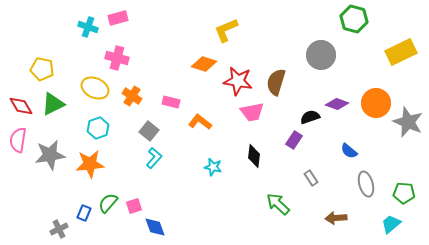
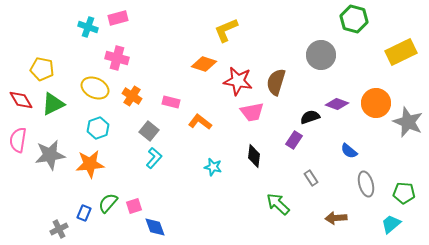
red diamond at (21, 106): moved 6 px up
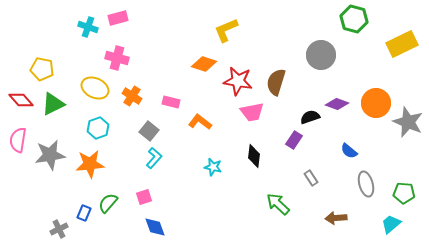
yellow rectangle at (401, 52): moved 1 px right, 8 px up
red diamond at (21, 100): rotated 10 degrees counterclockwise
pink square at (134, 206): moved 10 px right, 9 px up
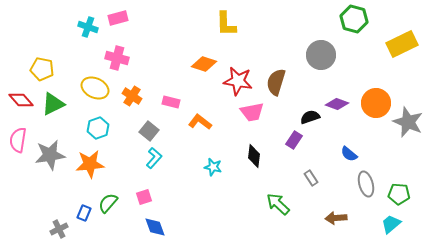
yellow L-shape at (226, 30): moved 6 px up; rotated 68 degrees counterclockwise
blue semicircle at (349, 151): moved 3 px down
green pentagon at (404, 193): moved 5 px left, 1 px down
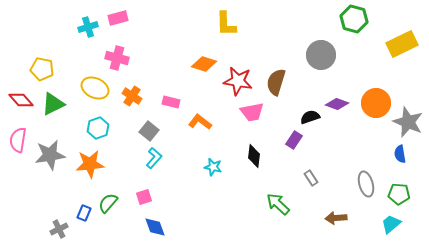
cyan cross at (88, 27): rotated 36 degrees counterclockwise
blue semicircle at (349, 154): moved 51 px right; rotated 42 degrees clockwise
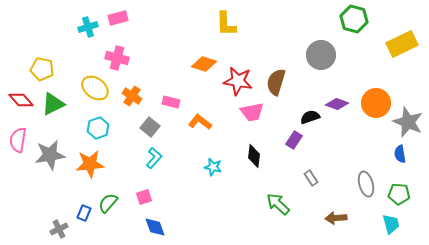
yellow ellipse at (95, 88): rotated 12 degrees clockwise
gray square at (149, 131): moved 1 px right, 4 px up
cyan trapezoid at (391, 224): rotated 115 degrees clockwise
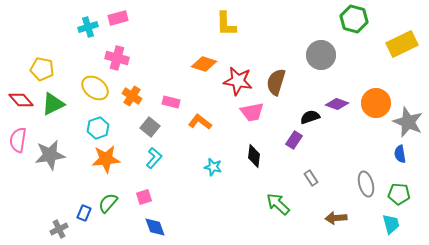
orange star at (90, 164): moved 16 px right, 5 px up
